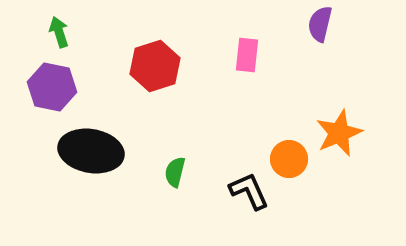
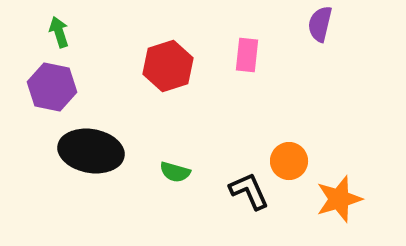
red hexagon: moved 13 px right
orange star: moved 66 px down; rotated 6 degrees clockwise
orange circle: moved 2 px down
green semicircle: rotated 88 degrees counterclockwise
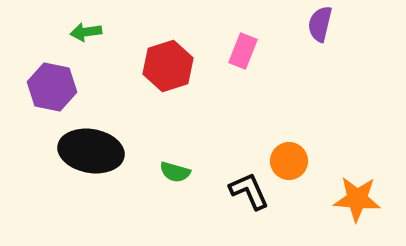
green arrow: moved 27 px right; rotated 80 degrees counterclockwise
pink rectangle: moved 4 px left, 4 px up; rotated 16 degrees clockwise
orange star: moved 18 px right; rotated 21 degrees clockwise
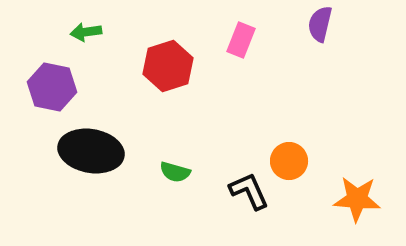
pink rectangle: moved 2 px left, 11 px up
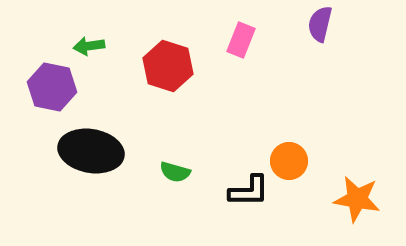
green arrow: moved 3 px right, 14 px down
red hexagon: rotated 24 degrees counterclockwise
black L-shape: rotated 114 degrees clockwise
orange star: rotated 6 degrees clockwise
